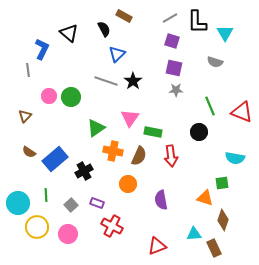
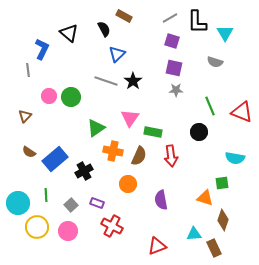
pink circle at (68, 234): moved 3 px up
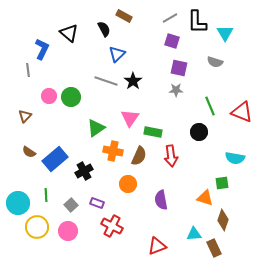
purple square at (174, 68): moved 5 px right
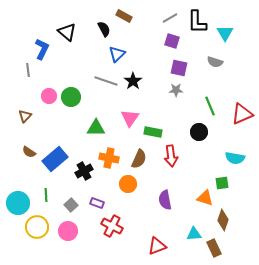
black triangle at (69, 33): moved 2 px left, 1 px up
red triangle at (242, 112): moved 2 px down; rotated 45 degrees counterclockwise
green triangle at (96, 128): rotated 36 degrees clockwise
orange cross at (113, 151): moved 4 px left, 7 px down
brown semicircle at (139, 156): moved 3 px down
purple semicircle at (161, 200): moved 4 px right
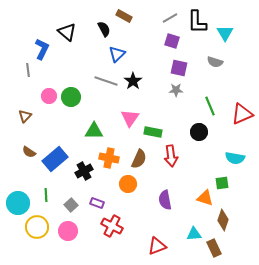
green triangle at (96, 128): moved 2 px left, 3 px down
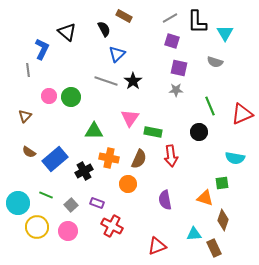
green line at (46, 195): rotated 64 degrees counterclockwise
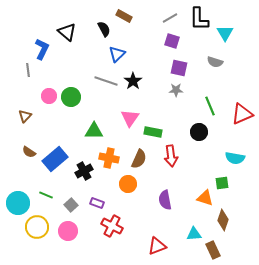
black L-shape at (197, 22): moved 2 px right, 3 px up
brown rectangle at (214, 248): moved 1 px left, 2 px down
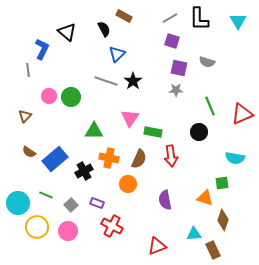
cyan triangle at (225, 33): moved 13 px right, 12 px up
gray semicircle at (215, 62): moved 8 px left
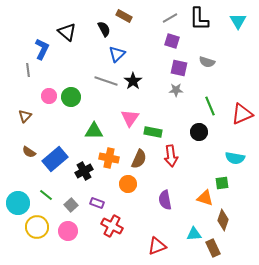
green line at (46, 195): rotated 16 degrees clockwise
brown rectangle at (213, 250): moved 2 px up
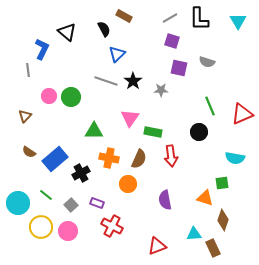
gray star at (176, 90): moved 15 px left
black cross at (84, 171): moved 3 px left, 2 px down
yellow circle at (37, 227): moved 4 px right
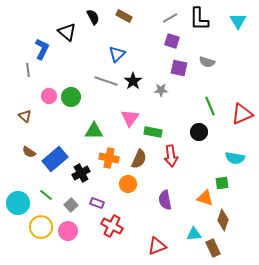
black semicircle at (104, 29): moved 11 px left, 12 px up
brown triangle at (25, 116): rotated 32 degrees counterclockwise
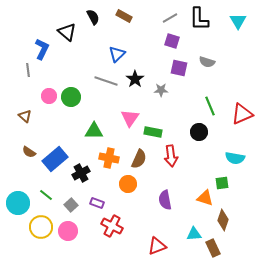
black star at (133, 81): moved 2 px right, 2 px up
